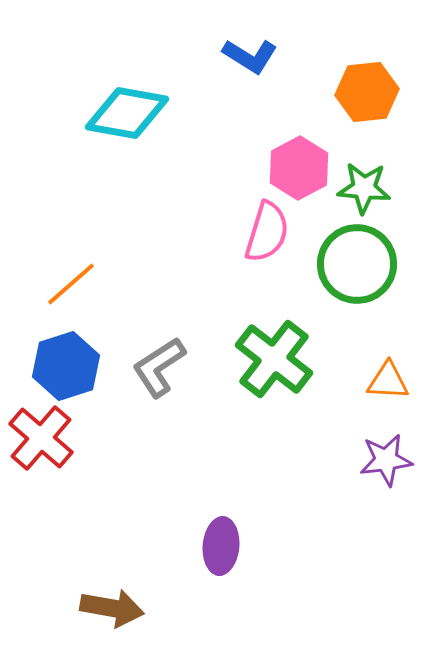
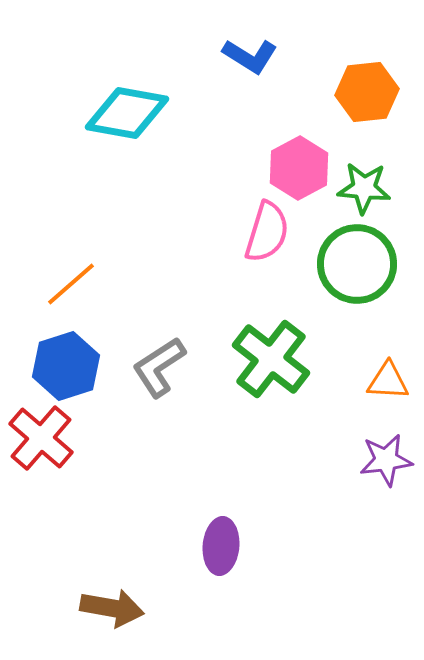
green cross: moved 3 px left
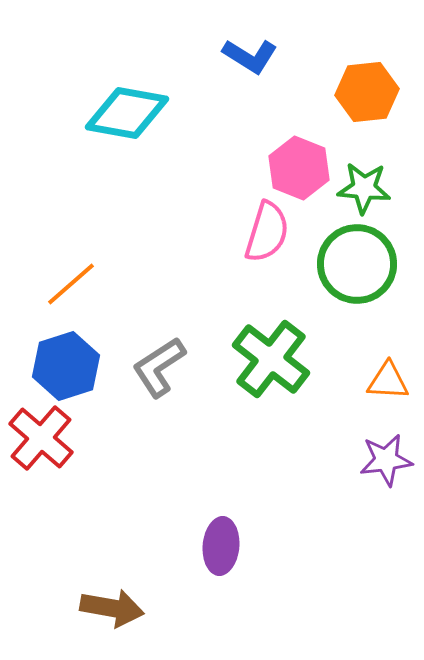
pink hexagon: rotated 10 degrees counterclockwise
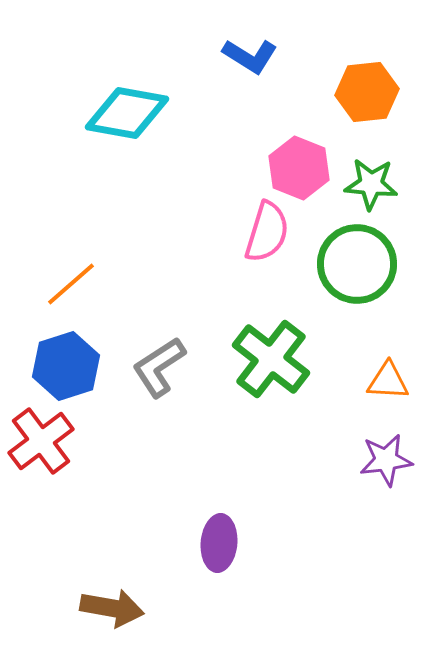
green star: moved 7 px right, 4 px up
red cross: moved 3 px down; rotated 12 degrees clockwise
purple ellipse: moved 2 px left, 3 px up
